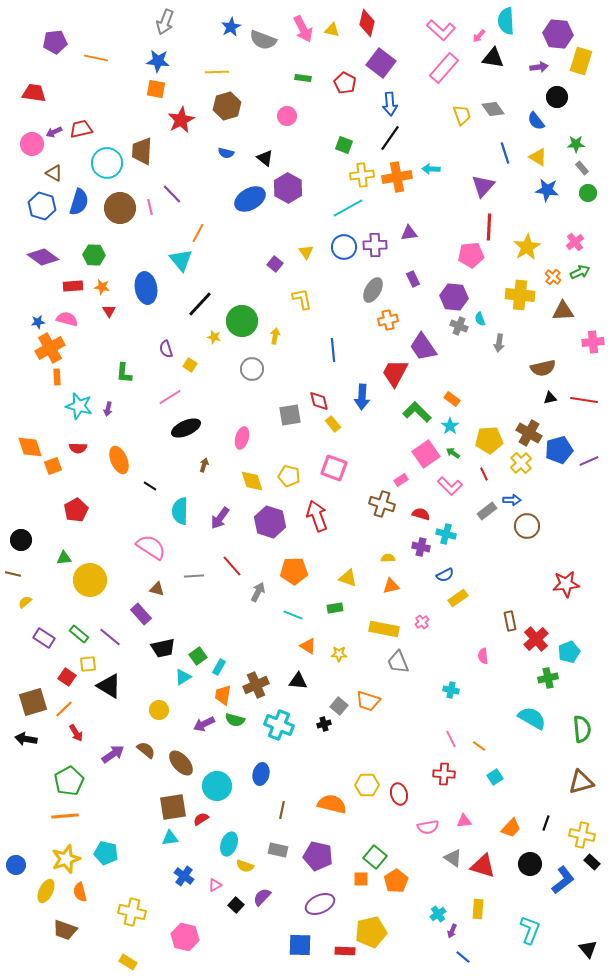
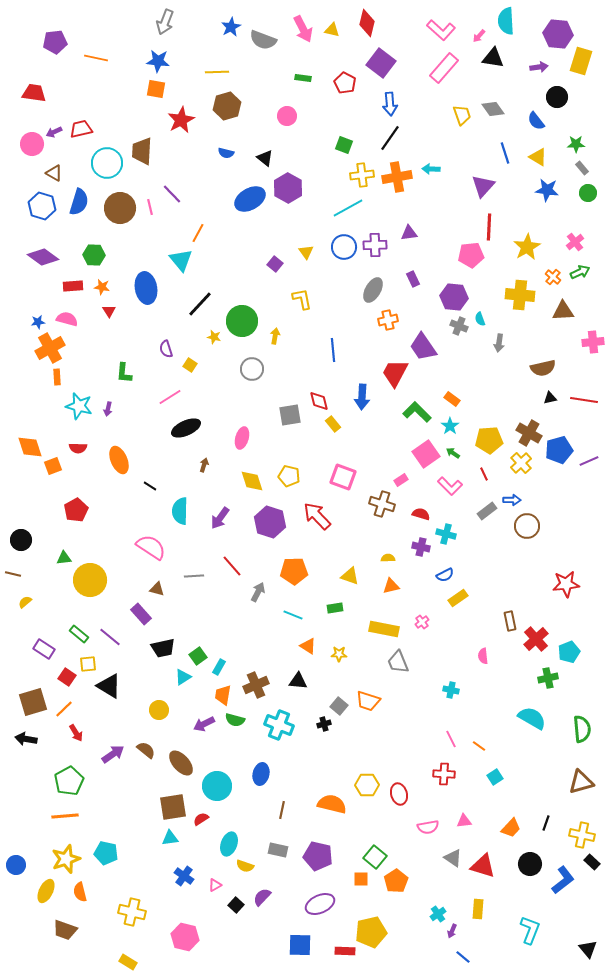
pink square at (334, 468): moved 9 px right, 9 px down
red arrow at (317, 516): rotated 24 degrees counterclockwise
yellow triangle at (348, 578): moved 2 px right, 2 px up
purple rectangle at (44, 638): moved 11 px down
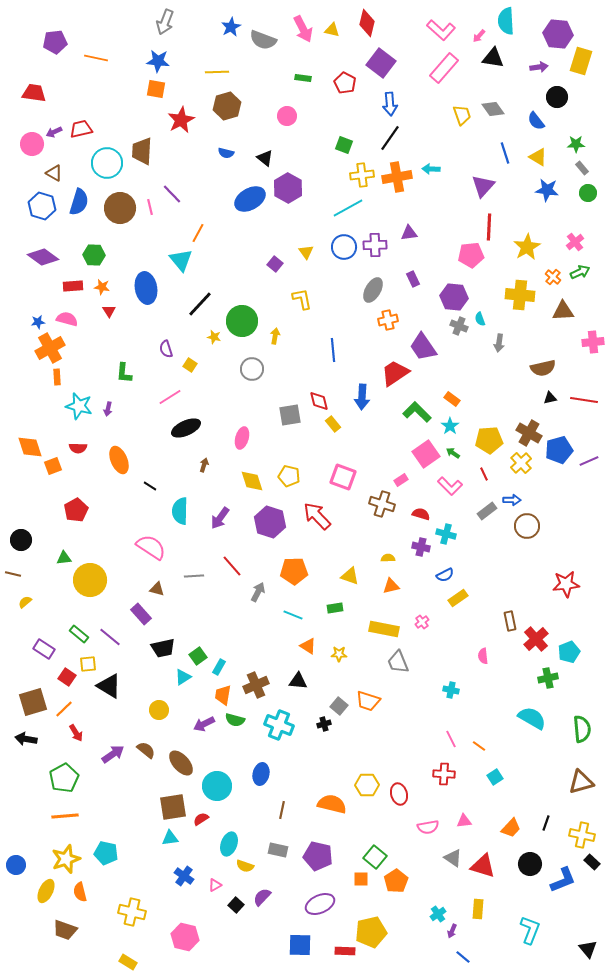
red trapezoid at (395, 373): rotated 28 degrees clockwise
green pentagon at (69, 781): moved 5 px left, 3 px up
blue L-shape at (563, 880): rotated 16 degrees clockwise
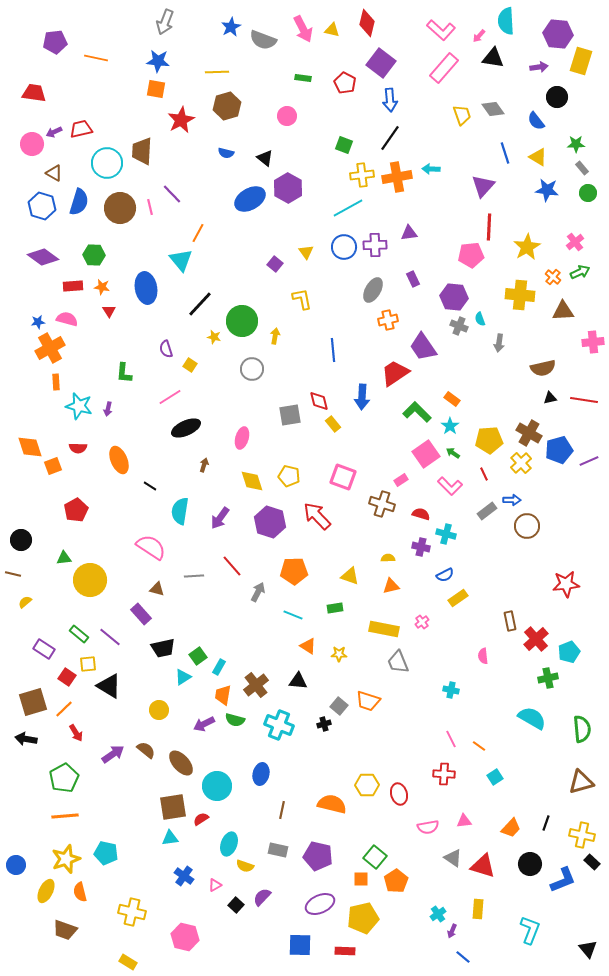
blue arrow at (390, 104): moved 4 px up
orange rectangle at (57, 377): moved 1 px left, 5 px down
cyan semicircle at (180, 511): rotated 8 degrees clockwise
brown cross at (256, 685): rotated 15 degrees counterclockwise
yellow pentagon at (371, 932): moved 8 px left, 14 px up
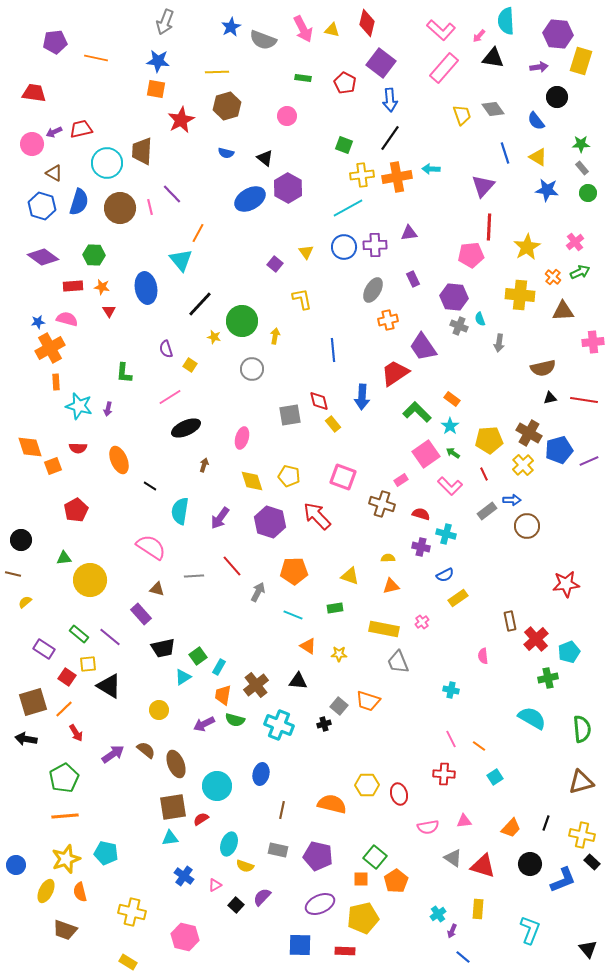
green star at (576, 144): moved 5 px right
yellow cross at (521, 463): moved 2 px right, 2 px down
brown ellipse at (181, 763): moved 5 px left, 1 px down; rotated 20 degrees clockwise
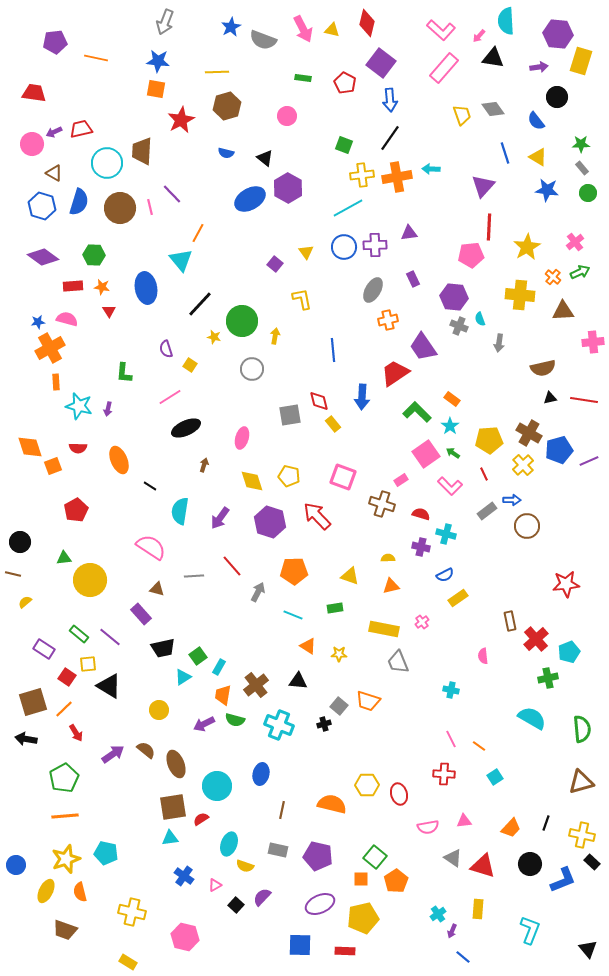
black circle at (21, 540): moved 1 px left, 2 px down
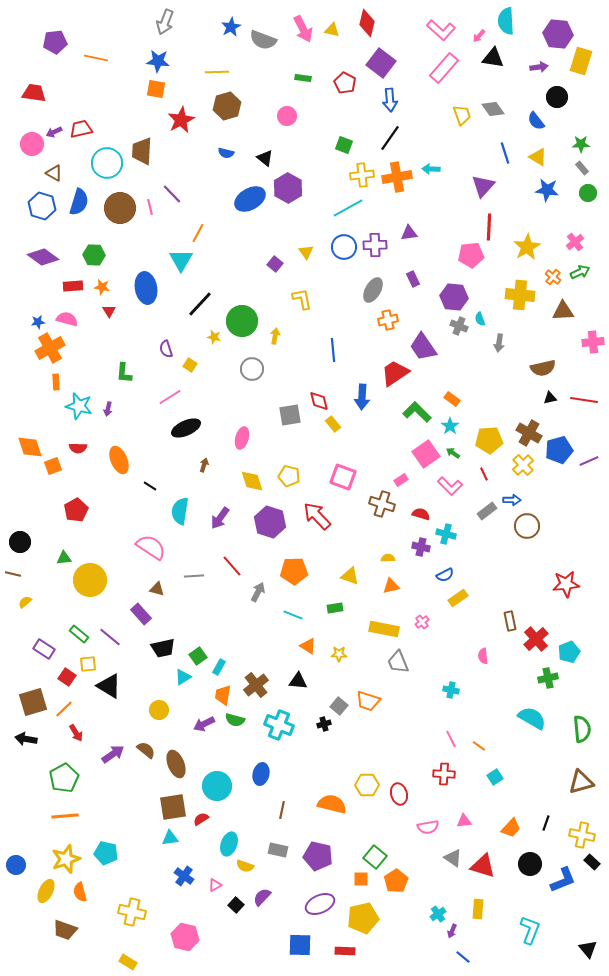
cyan triangle at (181, 260): rotated 10 degrees clockwise
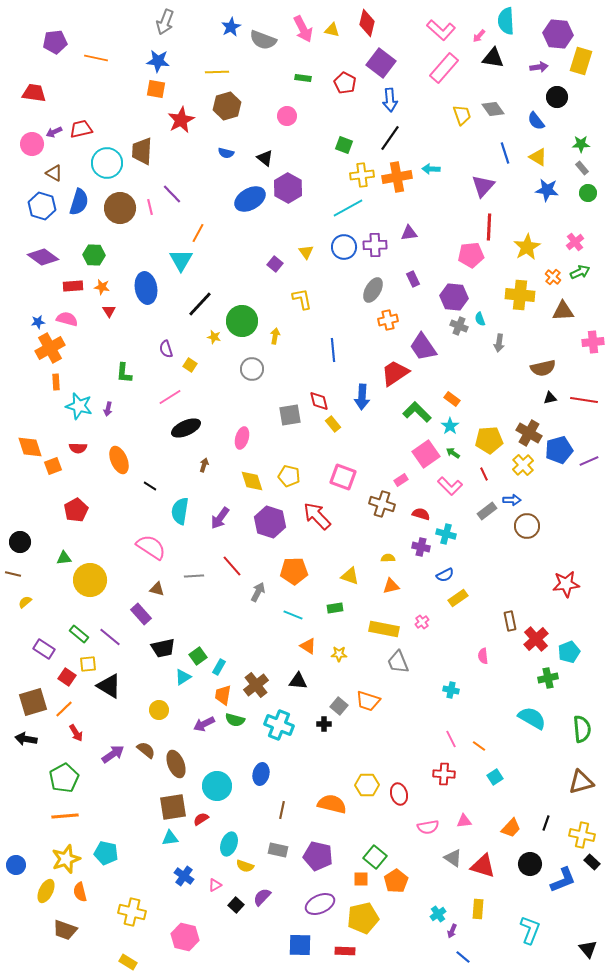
black cross at (324, 724): rotated 16 degrees clockwise
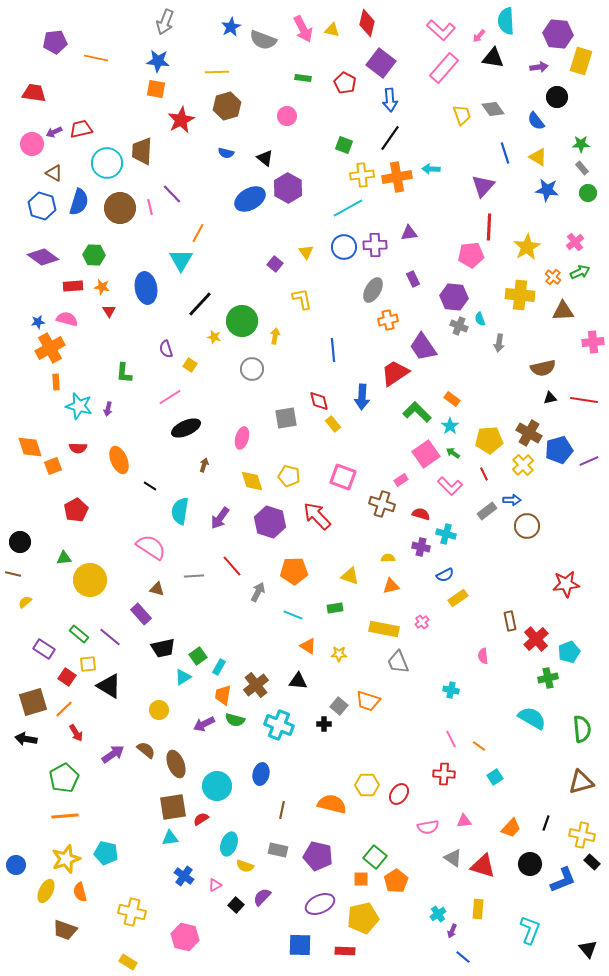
gray square at (290, 415): moved 4 px left, 3 px down
red ellipse at (399, 794): rotated 50 degrees clockwise
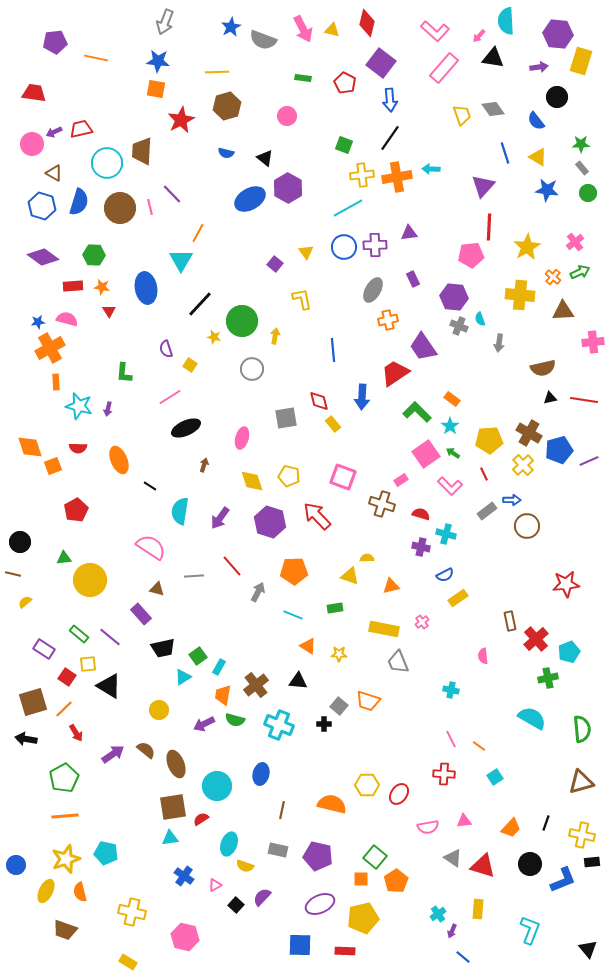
pink L-shape at (441, 30): moved 6 px left, 1 px down
yellow semicircle at (388, 558): moved 21 px left
black rectangle at (592, 862): rotated 49 degrees counterclockwise
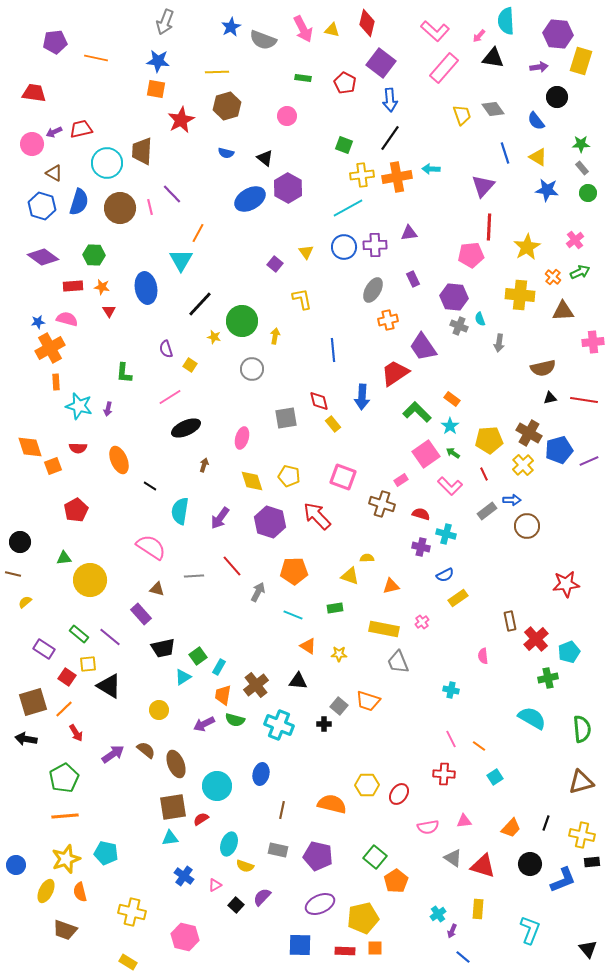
pink cross at (575, 242): moved 2 px up
orange square at (361, 879): moved 14 px right, 69 px down
